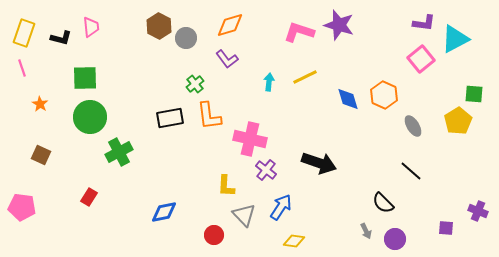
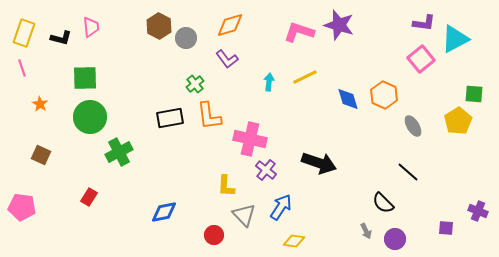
black line at (411, 171): moved 3 px left, 1 px down
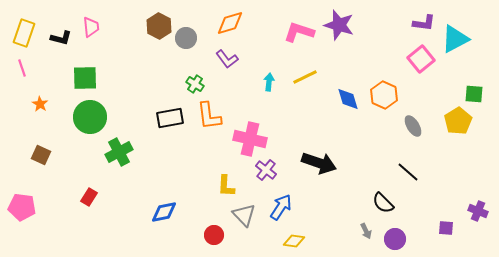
orange diamond at (230, 25): moved 2 px up
green cross at (195, 84): rotated 18 degrees counterclockwise
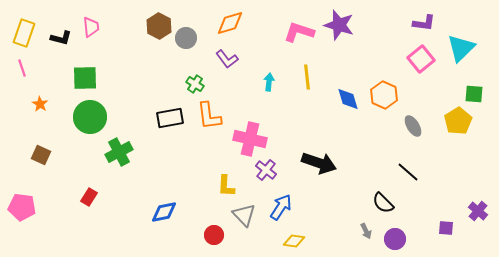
cyan triangle at (455, 39): moved 6 px right, 9 px down; rotated 16 degrees counterclockwise
yellow line at (305, 77): moved 2 px right; rotated 70 degrees counterclockwise
purple cross at (478, 211): rotated 18 degrees clockwise
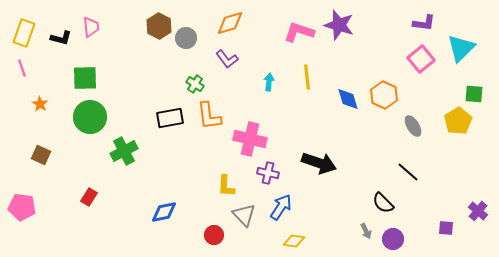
green cross at (119, 152): moved 5 px right, 1 px up
purple cross at (266, 170): moved 2 px right, 3 px down; rotated 25 degrees counterclockwise
purple circle at (395, 239): moved 2 px left
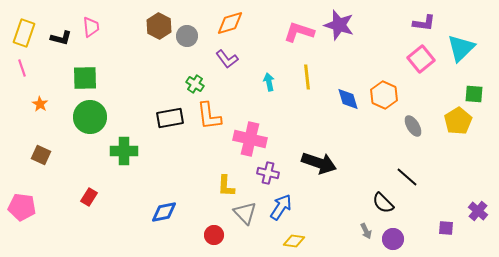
gray circle at (186, 38): moved 1 px right, 2 px up
cyan arrow at (269, 82): rotated 18 degrees counterclockwise
green cross at (124, 151): rotated 28 degrees clockwise
black line at (408, 172): moved 1 px left, 5 px down
gray triangle at (244, 215): moved 1 px right, 2 px up
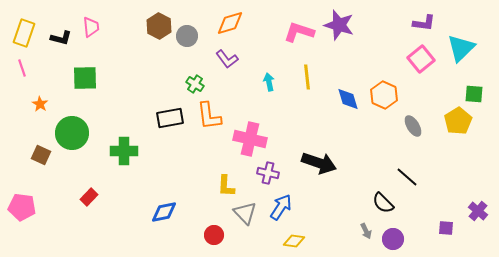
green circle at (90, 117): moved 18 px left, 16 px down
red rectangle at (89, 197): rotated 12 degrees clockwise
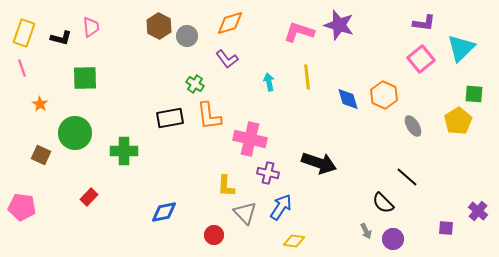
green circle at (72, 133): moved 3 px right
